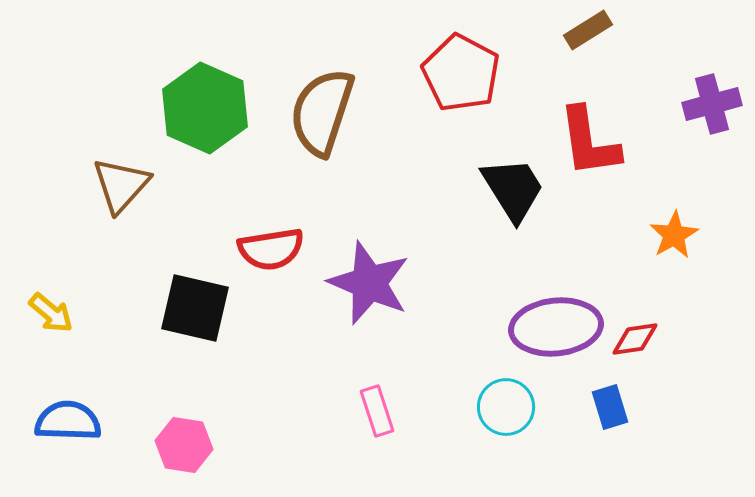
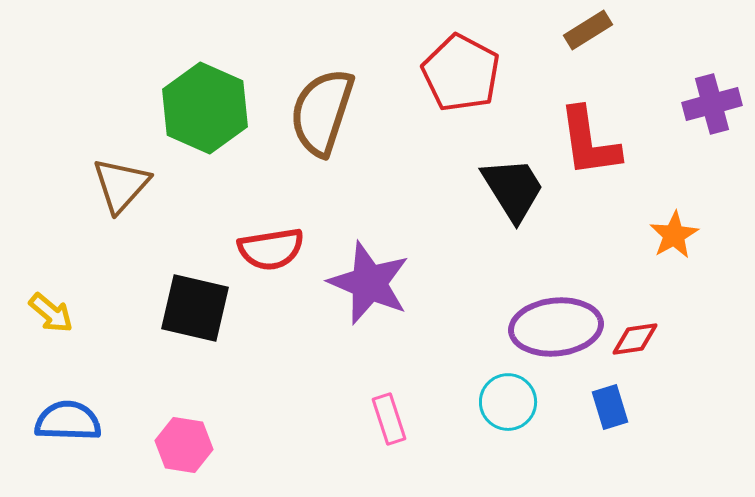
cyan circle: moved 2 px right, 5 px up
pink rectangle: moved 12 px right, 8 px down
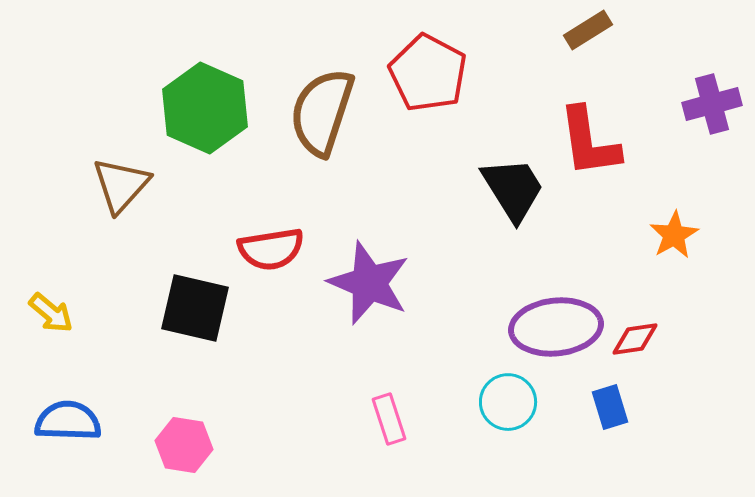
red pentagon: moved 33 px left
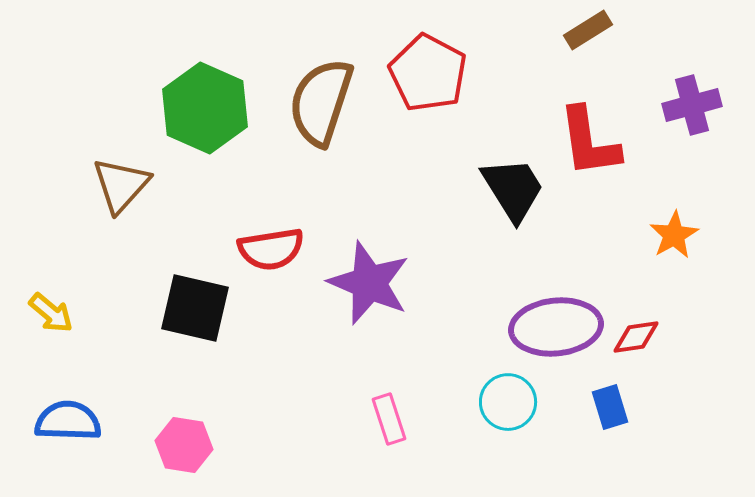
purple cross: moved 20 px left, 1 px down
brown semicircle: moved 1 px left, 10 px up
red diamond: moved 1 px right, 2 px up
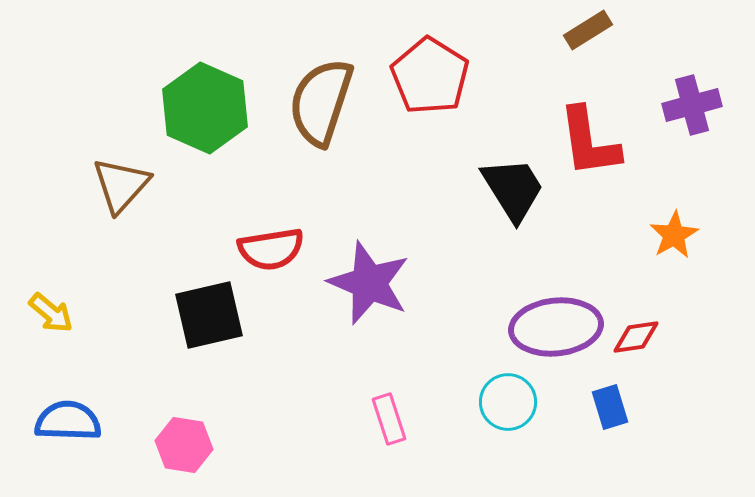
red pentagon: moved 2 px right, 3 px down; rotated 4 degrees clockwise
black square: moved 14 px right, 7 px down; rotated 26 degrees counterclockwise
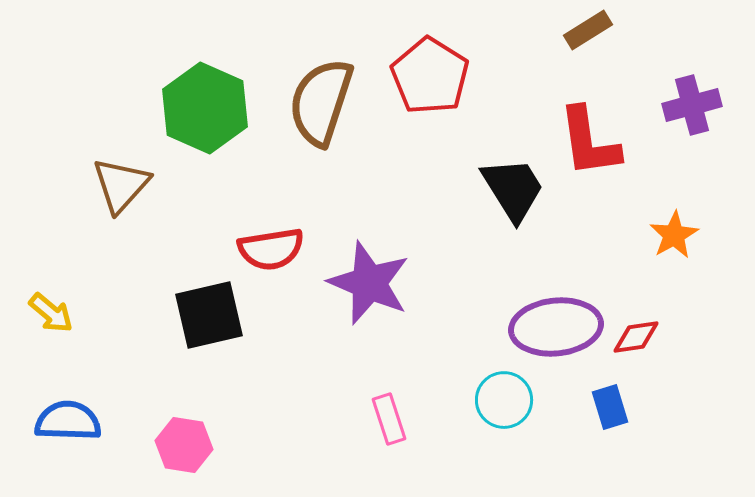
cyan circle: moved 4 px left, 2 px up
